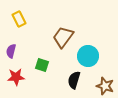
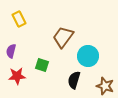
red star: moved 1 px right, 1 px up
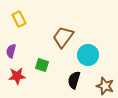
cyan circle: moved 1 px up
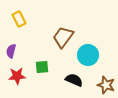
green square: moved 2 px down; rotated 24 degrees counterclockwise
black semicircle: rotated 96 degrees clockwise
brown star: moved 1 px right, 1 px up
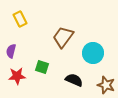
yellow rectangle: moved 1 px right
cyan circle: moved 5 px right, 2 px up
green square: rotated 24 degrees clockwise
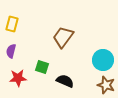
yellow rectangle: moved 8 px left, 5 px down; rotated 42 degrees clockwise
cyan circle: moved 10 px right, 7 px down
red star: moved 1 px right, 2 px down
black semicircle: moved 9 px left, 1 px down
